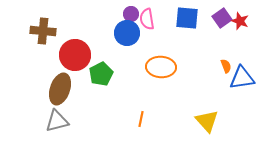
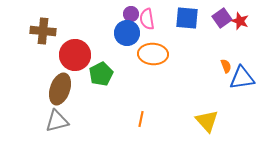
orange ellipse: moved 8 px left, 13 px up
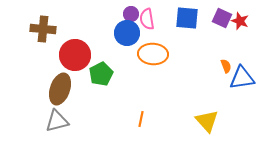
purple square: rotated 30 degrees counterclockwise
brown cross: moved 2 px up
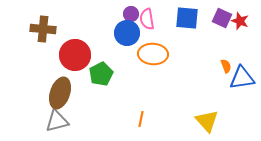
brown ellipse: moved 4 px down
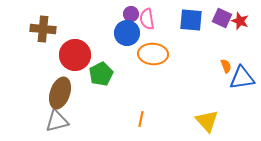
blue square: moved 4 px right, 2 px down
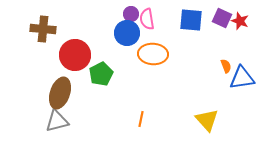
yellow triangle: moved 1 px up
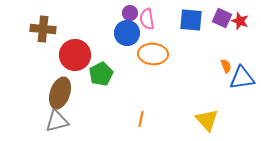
purple circle: moved 1 px left, 1 px up
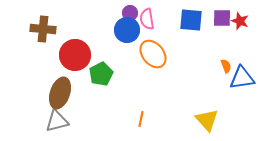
purple square: rotated 24 degrees counterclockwise
blue circle: moved 3 px up
orange ellipse: rotated 48 degrees clockwise
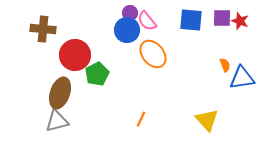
pink semicircle: moved 2 px down; rotated 30 degrees counterclockwise
orange semicircle: moved 1 px left, 1 px up
green pentagon: moved 4 px left
orange line: rotated 14 degrees clockwise
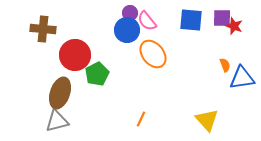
red star: moved 6 px left, 5 px down
